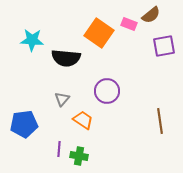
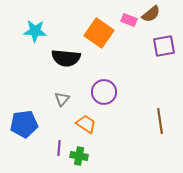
brown semicircle: moved 1 px up
pink rectangle: moved 4 px up
cyan star: moved 3 px right, 9 px up
purple circle: moved 3 px left, 1 px down
orange trapezoid: moved 3 px right, 4 px down
purple line: moved 1 px up
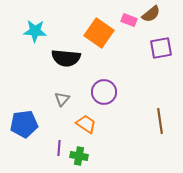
purple square: moved 3 px left, 2 px down
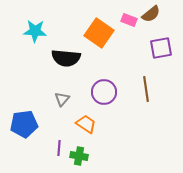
brown line: moved 14 px left, 32 px up
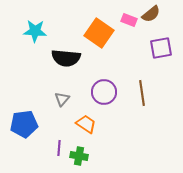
brown line: moved 4 px left, 4 px down
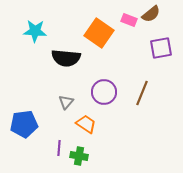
brown line: rotated 30 degrees clockwise
gray triangle: moved 4 px right, 3 px down
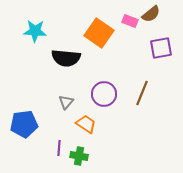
pink rectangle: moved 1 px right, 1 px down
purple circle: moved 2 px down
